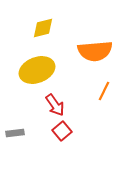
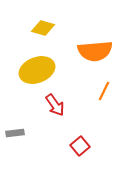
yellow diamond: rotated 30 degrees clockwise
red square: moved 18 px right, 15 px down
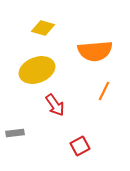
red square: rotated 12 degrees clockwise
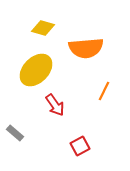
orange semicircle: moved 9 px left, 3 px up
yellow ellipse: moved 1 px left; rotated 24 degrees counterclockwise
gray rectangle: rotated 48 degrees clockwise
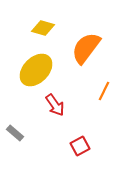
orange semicircle: rotated 132 degrees clockwise
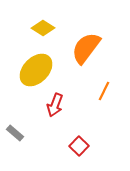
yellow diamond: rotated 15 degrees clockwise
red arrow: rotated 55 degrees clockwise
red square: moved 1 px left; rotated 18 degrees counterclockwise
